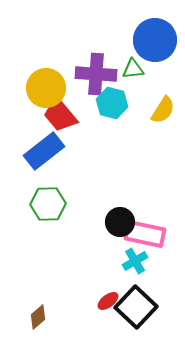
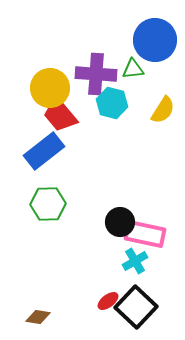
yellow circle: moved 4 px right
brown diamond: rotated 50 degrees clockwise
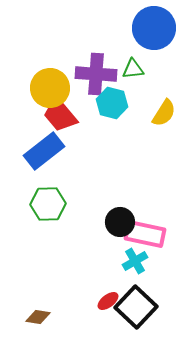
blue circle: moved 1 px left, 12 px up
yellow semicircle: moved 1 px right, 3 px down
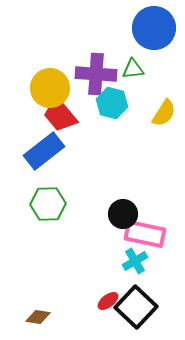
black circle: moved 3 px right, 8 px up
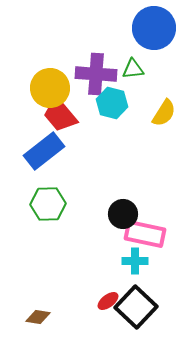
cyan cross: rotated 30 degrees clockwise
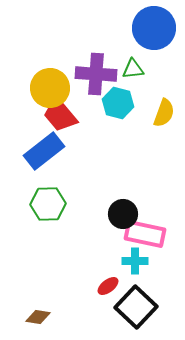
cyan hexagon: moved 6 px right
yellow semicircle: rotated 12 degrees counterclockwise
red ellipse: moved 15 px up
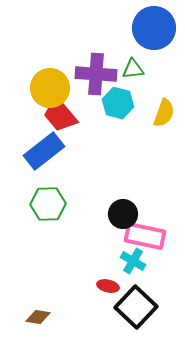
pink rectangle: moved 2 px down
cyan cross: moved 2 px left; rotated 30 degrees clockwise
red ellipse: rotated 50 degrees clockwise
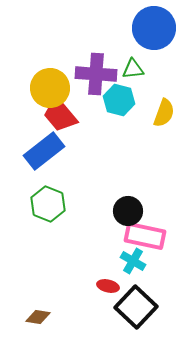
cyan hexagon: moved 1 px right, 3 px up
green hexagon: rotated 24 degrees clockwise
black circle: moved 5 px right, 3 px up
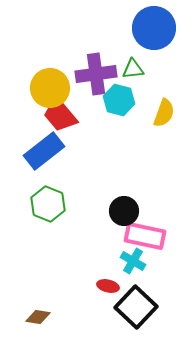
purple cross: rotated 12 degrees counterclockwise
black circle: moved 4 px left
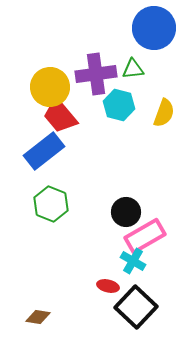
yellow circle: moved 1 px up
cyan hexagon: moved 5 px down
red trapezoid: moved 1 px down
green hexagon: moved 3 px right
black circle: moved 2 px right, 1 px down
pink rectangle: rotated 42 degrees counterclockwise
